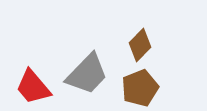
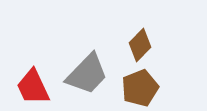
red trapezoid: rotated 15 degrees clockwise
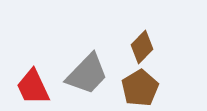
brown diamond: moved 2 px right, 2 px down
brown pentagon: rotated 9 degrees counterclockwise
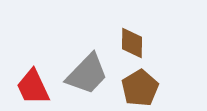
brown diamond: moved 10 px left, 4 px up; rotated 44 degrees counterclockwise
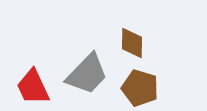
brown pentagon: rotated 24 degrees counterclockwise
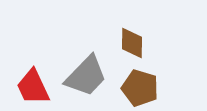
gray trapezoid: moved 1 px left, 2 px down
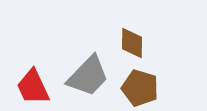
gray trapezoid: moved 2 px right
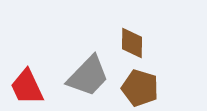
red trapezoid: moved 6 px left
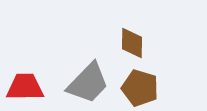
gray trapezoid: moved 7 px down
red trapezoid: moved 2 px left; rotated 114 degrees clockwise
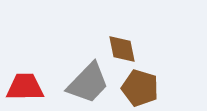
brown diamond: moved 10 px left, 6 px down; rotated 12 degrees counterclockwise
